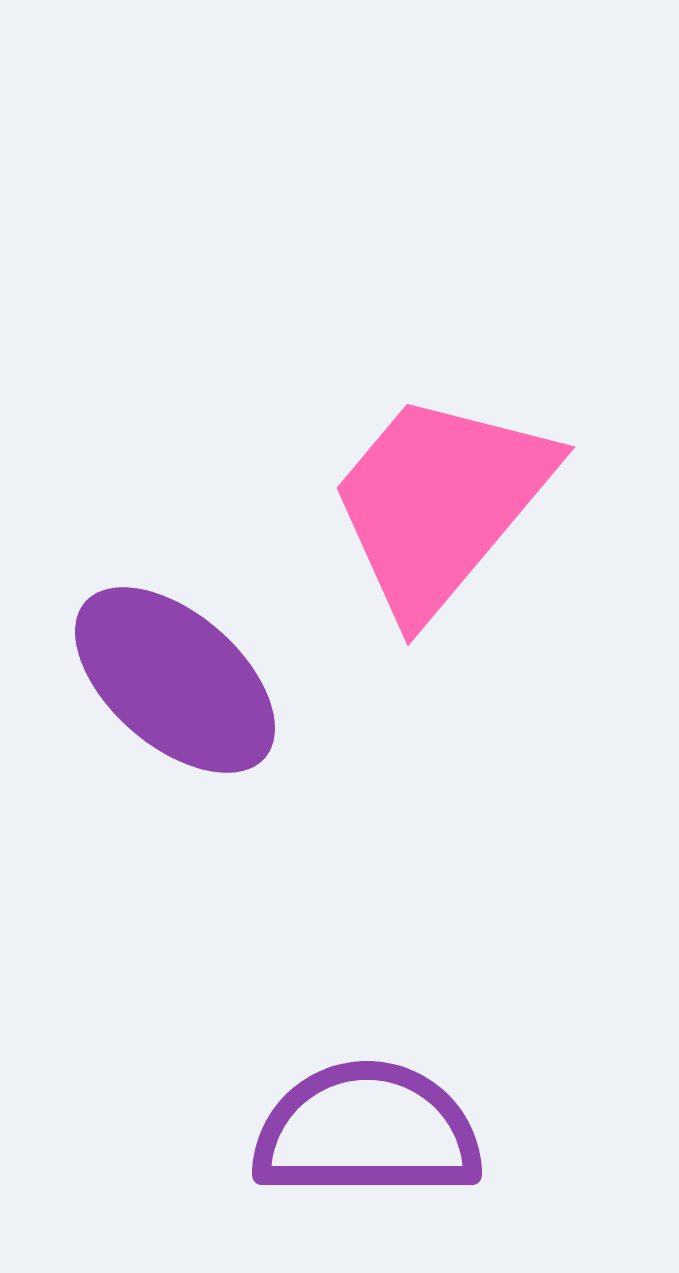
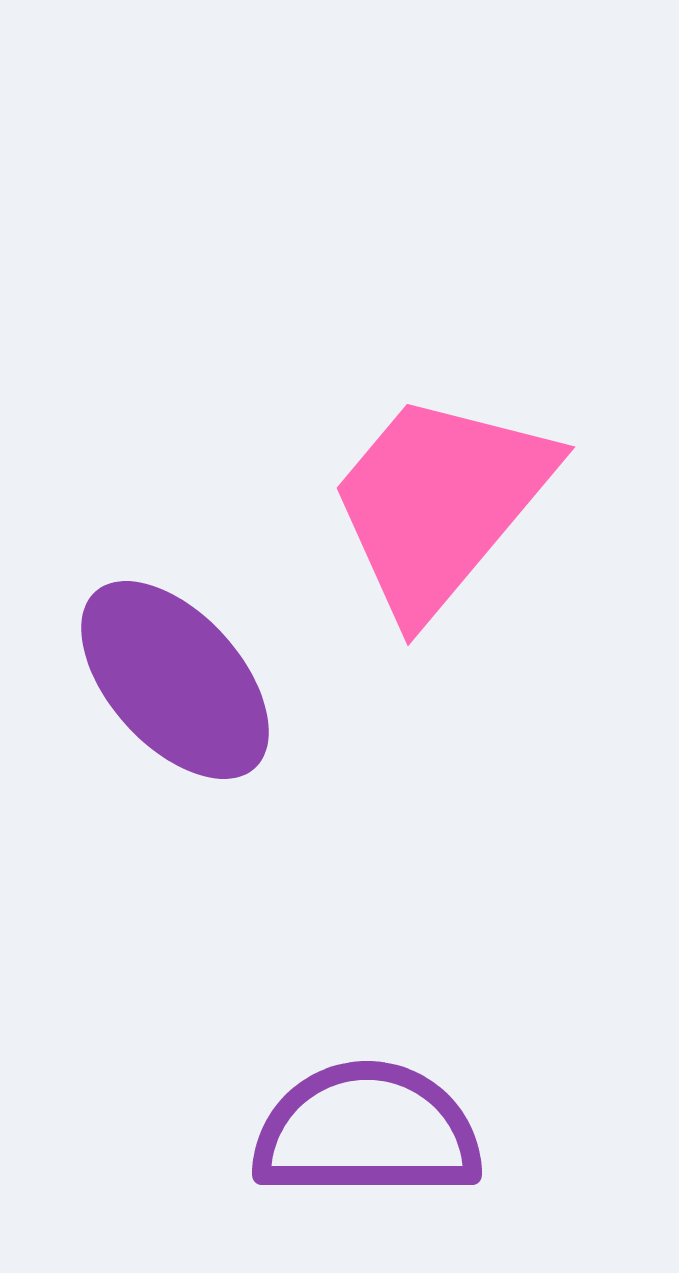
purple ellipse: rotated 7 degrees clockwise
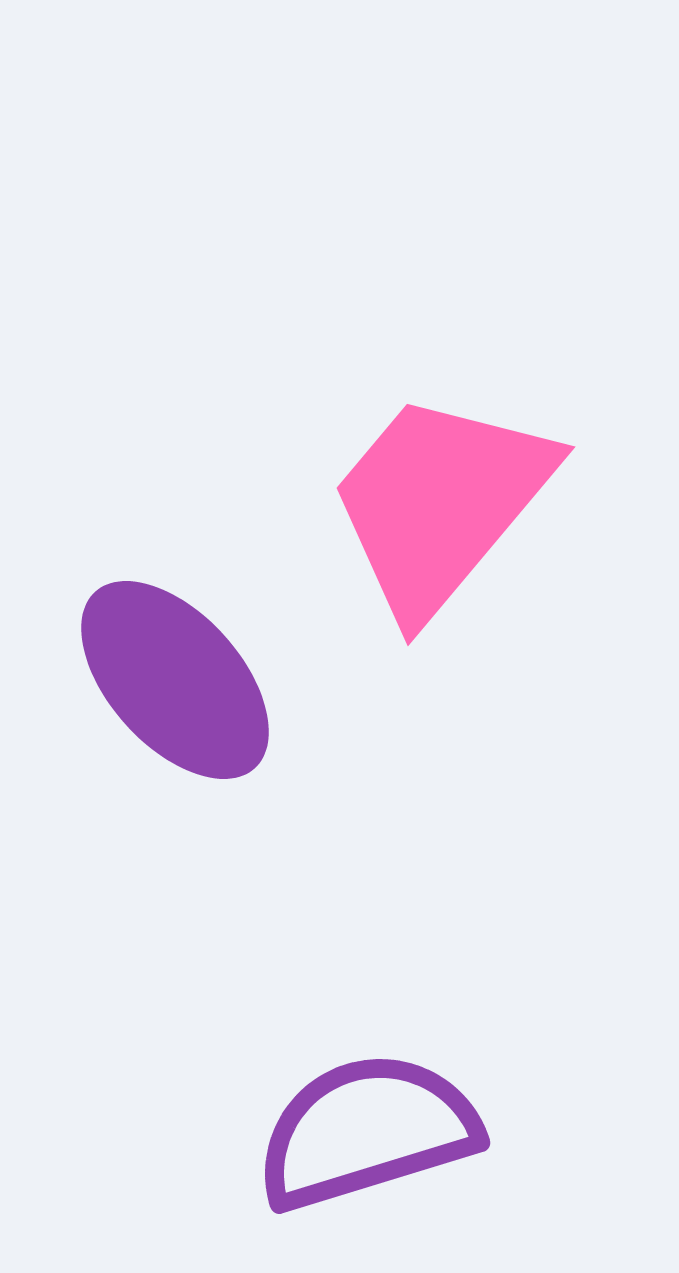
purple semicircle: rotated 17 degrees counterclockwise
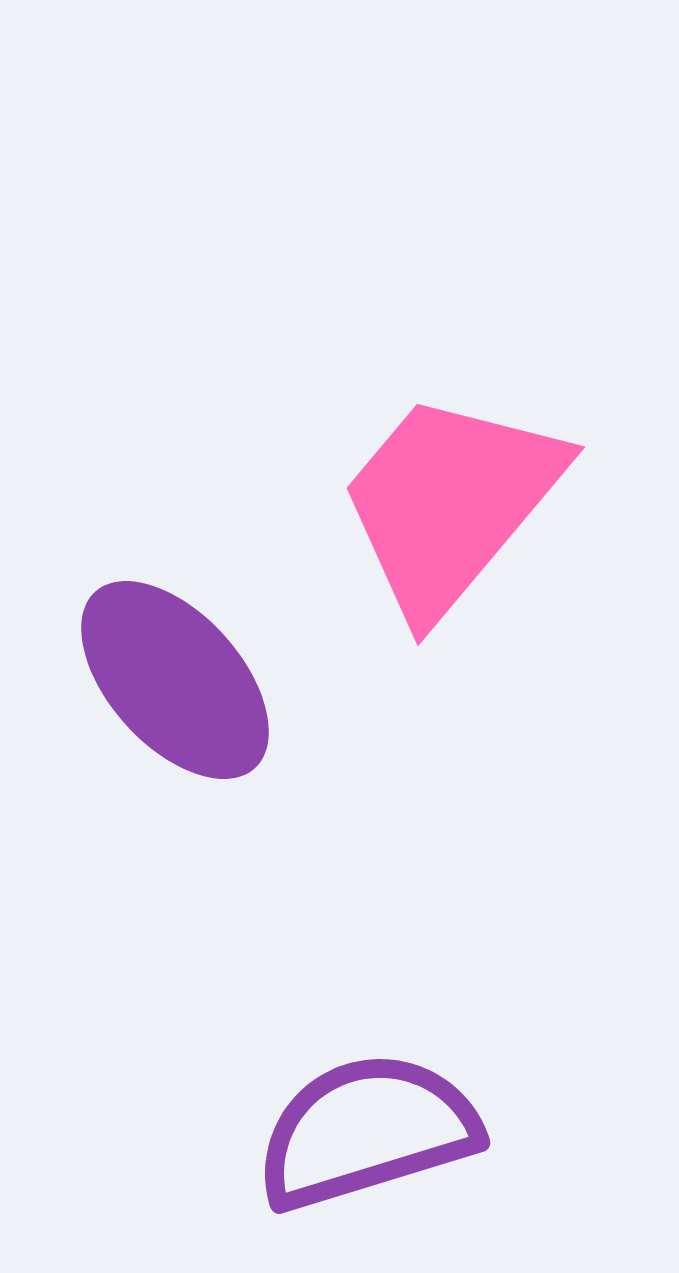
pink trapezoid: moved 10 px right
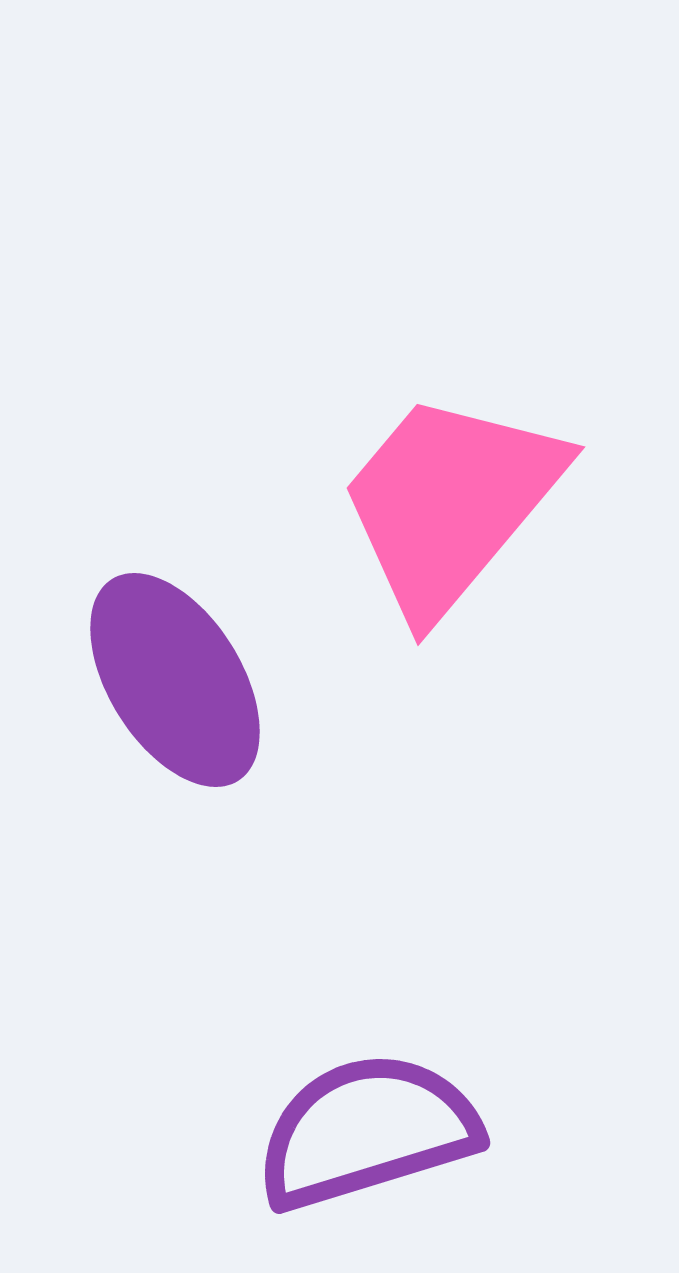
purple ellipse: rotated 10 degrees clockwise
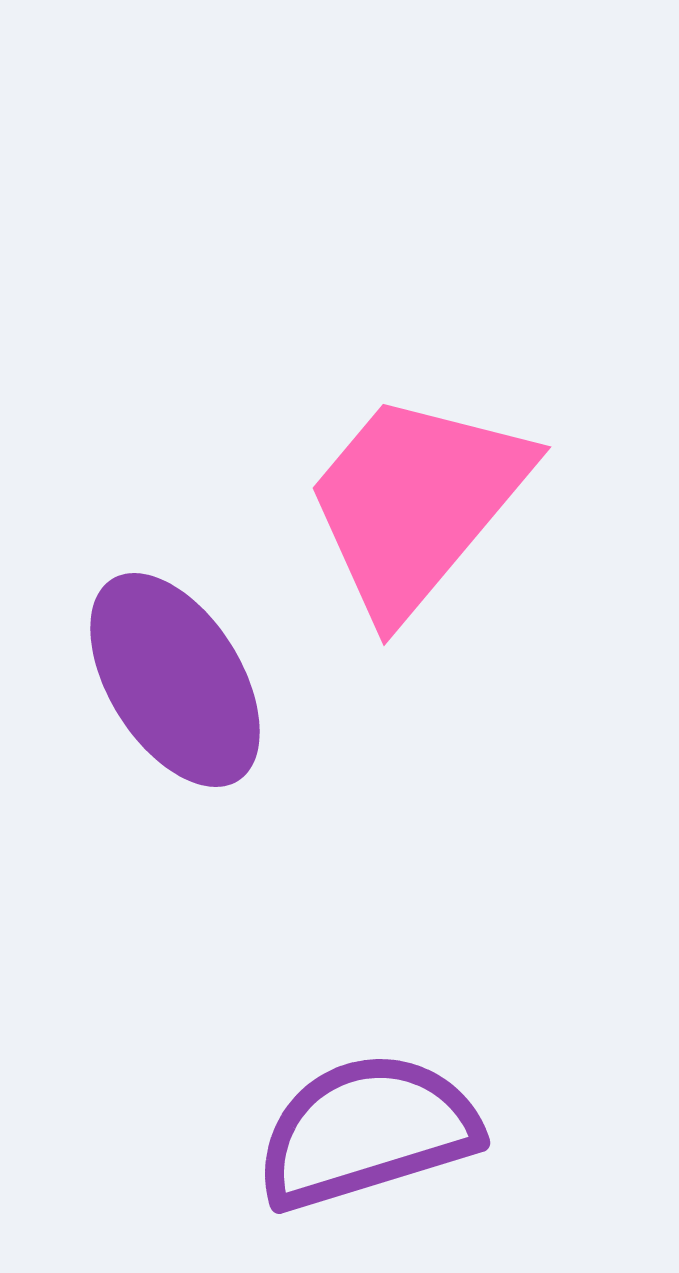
pink trapezoid: moved 34 px left
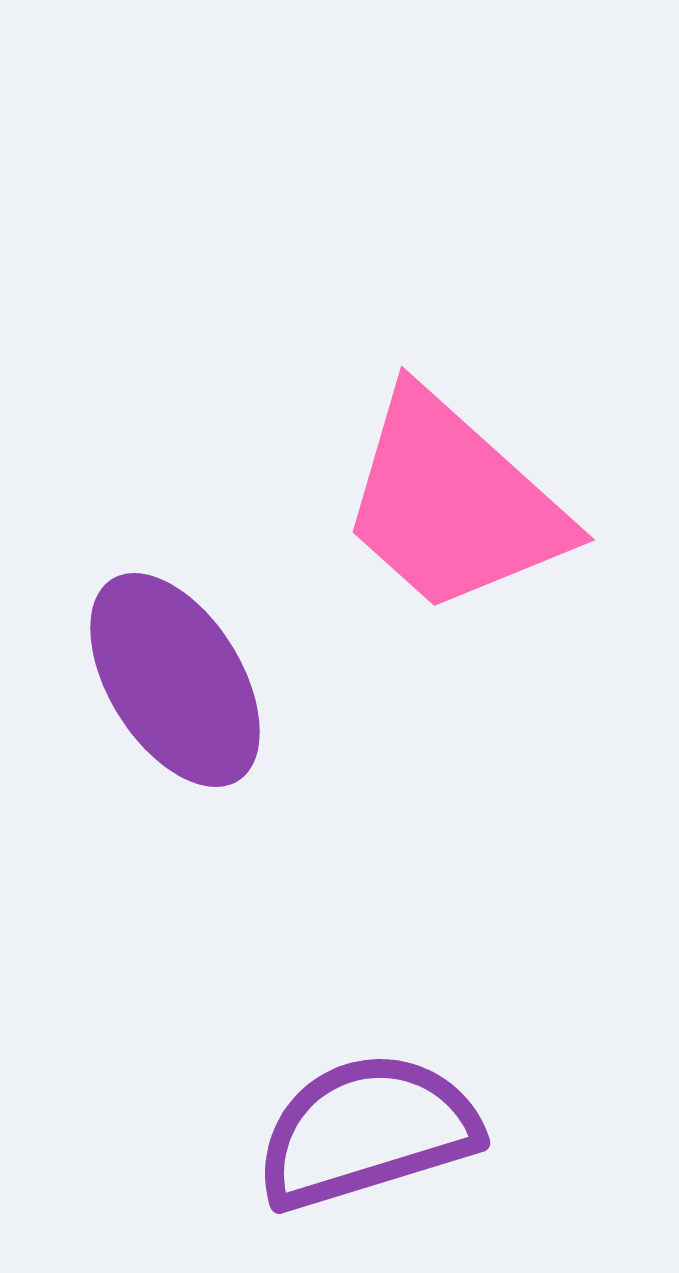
pink trapezoid: moved 37 px right; rotated 88 degrees counterclockwise
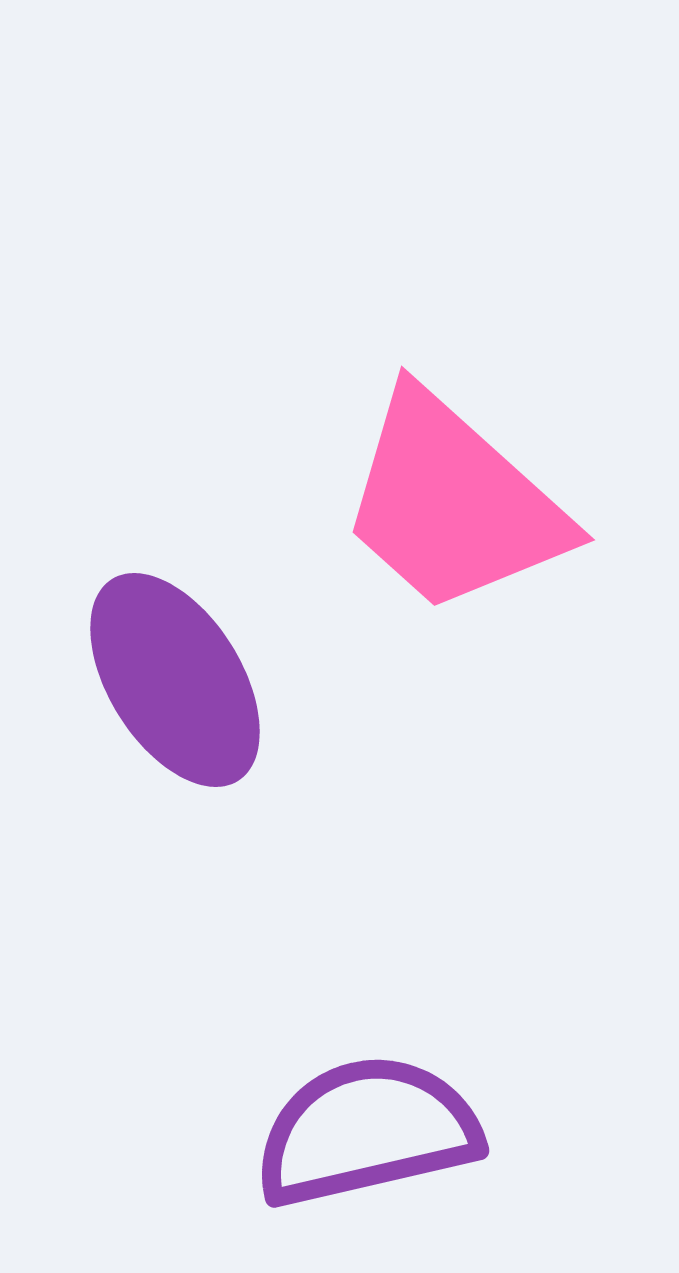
purple semicircle: rotated 4 degrees clockwise
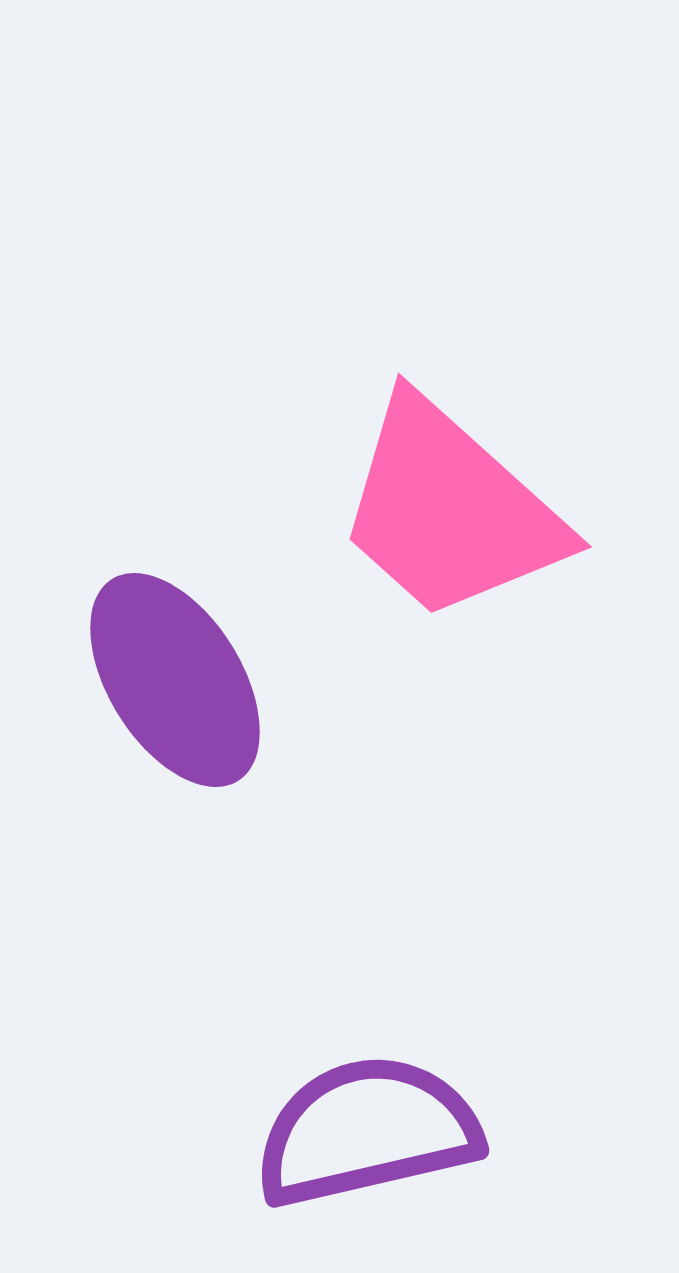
pink trapezoid: moved 3 px left, 7 px down
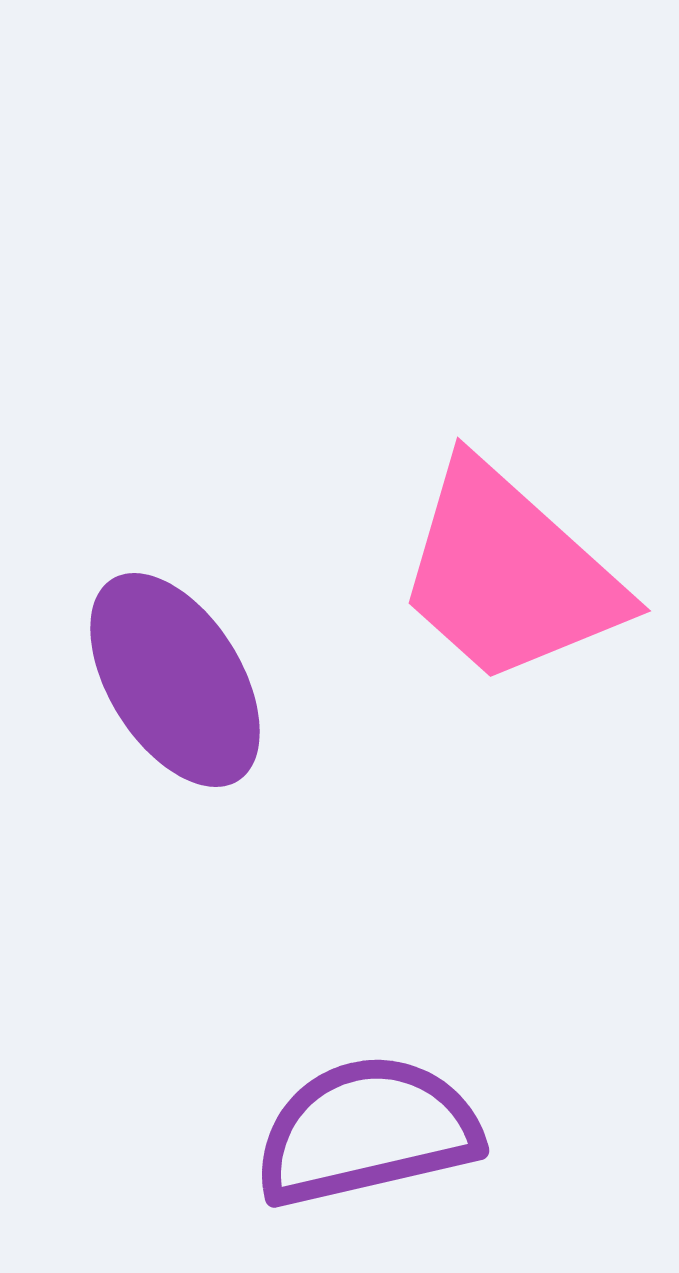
pink trapezoid: moved 59 px right, 64 px down
